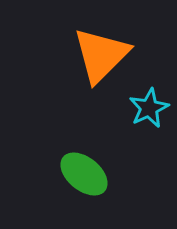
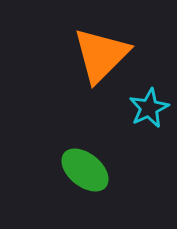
green ellipse: moved 1 px right, 4 px up
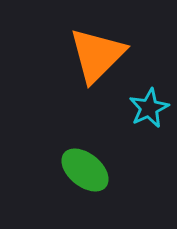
orange triangle: moved 4 px left
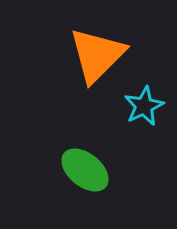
cyan star: moved 5 px left, 2 px up
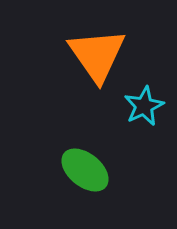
orange triangle: rotated 20 degrees counterclockwise
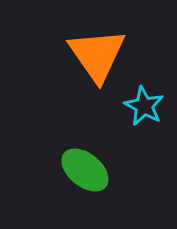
cyan star: rotated 18 degrees counterclockwise
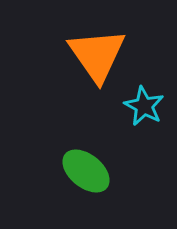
green ellipse: moved 1 px right, 1 px down
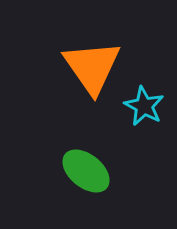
orange triangle: moved 5 px left, 12 px down
